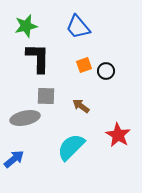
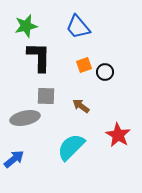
black L-shape: moved 1 px right, 1 px up
black circle: moved 1 px left, 1 px down
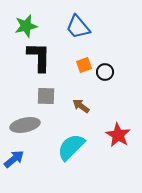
gray ellipse: moved 7 px down
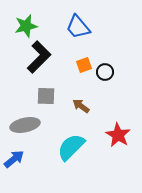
black L-shape: rotated 44 degrees clockwise
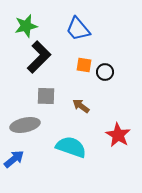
blue trapezoid: moved 2 px down
orange square: rotated 28 degrees clockwise
cyan semicircle: rotated 64 degrees clockwise
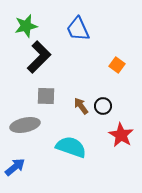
blue trapezoid: rotated 16 degrees clockwise
orange square: moved 33 px right; rotated 28 degrees clockwise
black circle: moved 2 px left, 34 px down
brown arrow: rotated 18 degrees clockwise
red star: moved 3 px right
blue arrow: moved 1 px right, 8 px down
